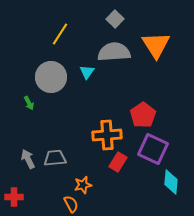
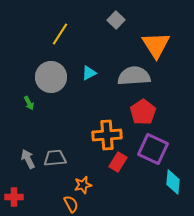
gray square: moved 1 px right, 1 px down
gray semicircle: moved 20 px right, 24 px down
cyan triangle: moved 2 px right, 1 px down; rotated 28 degrees clockwise
red pentagon: moved 3 px up
cyan diamond: moved 2 px right
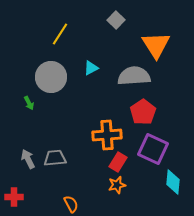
cyan triangle: moved 2 px right, 5 px up
orange star: moved 34 px right
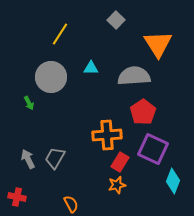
orange triangle: moved 2 px right, 1 px up
cyan triangle: rotated 28 degrees clockwise
gray trapezoid: rotated 55 degrees counterclockwise
red rectangle: moved 2 px right
cyan diamond: moved 1 px up; rotated 15 degrees clockwise
red cross: moved 3 px right; rotated 12 degrees clockwise
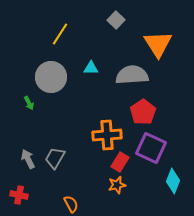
gray semicircle: moved 2 px left, 1 px up
purple square: moved 2 px left, 1 px up
red cross: moved 2 px right, 2 px up
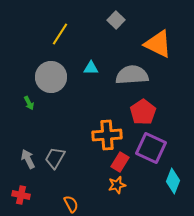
orange triangle: rotated 32 degrees counterclockwise
red cross: moved 2 px right
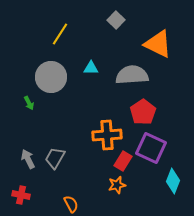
red rectangle: moved 3 px right, 1 px up
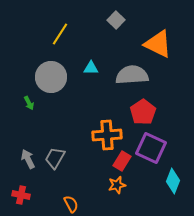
red rectangle: moved 1 px left
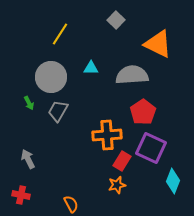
gray trapezoid: moved 3 px right, 47 px up
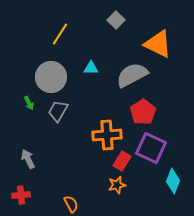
gray semicircle: rotated 24 degrees counterclockwise
red cross: rotated 18 degrees counterclockwise
